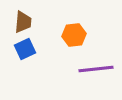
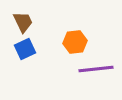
brown trapezoid: rotated 30 degrees counterclockwise
orange hexagon: moved 1 px right, 7 px down
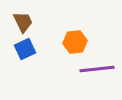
purple line: moved 1 px right
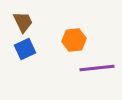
orange hexagon: moved 1 px left, 2 px up
purple line: moved 1 px up
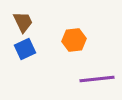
purple line: moved 11 px down
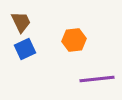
brown trapezoid: moved 2 px left
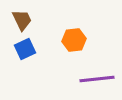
brown trapezoid: moved 1 px right, 2 px up
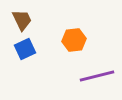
purple line: moved 3 px up; rotated 8 degrees counterclockwise
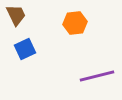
brown trapezoid: moved 6 px left, 5 px up
orange hexagon: moved 1 px right, 17 px up
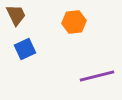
orange hexagon: moved 1 px left, 1 px up
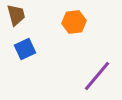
brown trapezoid: rotated 10 degrees clockwise
purple line: rotated 36 degrees counterclockwise
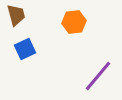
purple line: moved 1 px right
